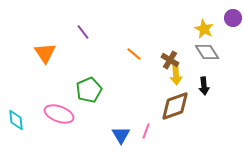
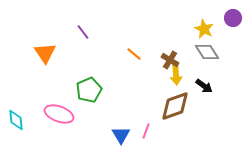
black arrow: rotated 48 degrees counterclockwise
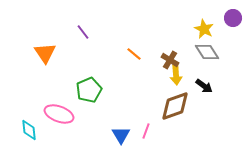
cyan diamond: moved 13 px right, 10 px down
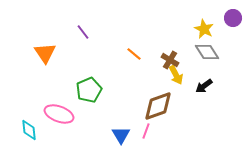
yellow arrow: rotated 24 degrees counterclockwise
black arrow: rotated 108 degrees clockwise
brown diamond: moved 17 px left
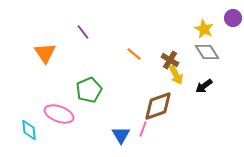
pink line: moved 3 px left, 2 px up
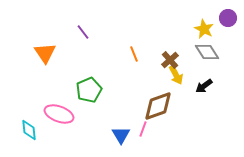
purple circle: moved 5 px left
orange line: rotated 28 degrees clockwise
brown cross: rotated 18 degrees clockwise
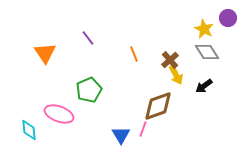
purple line: moved 5 px right, 6 px down
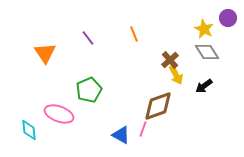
orange line: moved 20 px up
blue triangle: rotated 30 degrees counterclockwise
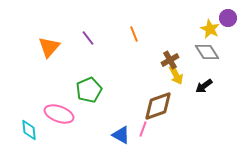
yellow star: moved 6 px right
orange triangle: moved 4 px right, 6 px up; rotated 15 degrees clockwise
brown cross: rotated 12 degrees clockwise
